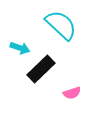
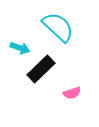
cyan semicircle: moved 3 px left, 2 px down
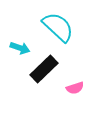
black rectangle: moved 3 px right
pink semicircle: moved 3 px right, 5 px up
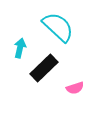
cyan arrow: rotated 96 degrees counterclockwise
black rectangle: moved 1 px up
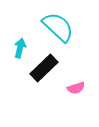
pink semicircle: moved 1 px right
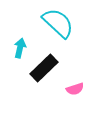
cyan semicircle: moved 4 px up
pink semicircle: moved 1 px left, 1 px down
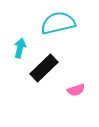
cyan semicircle: rotated 56 degrees counterclockwise
pink semicircle: moved 1 px right, 1 px down
